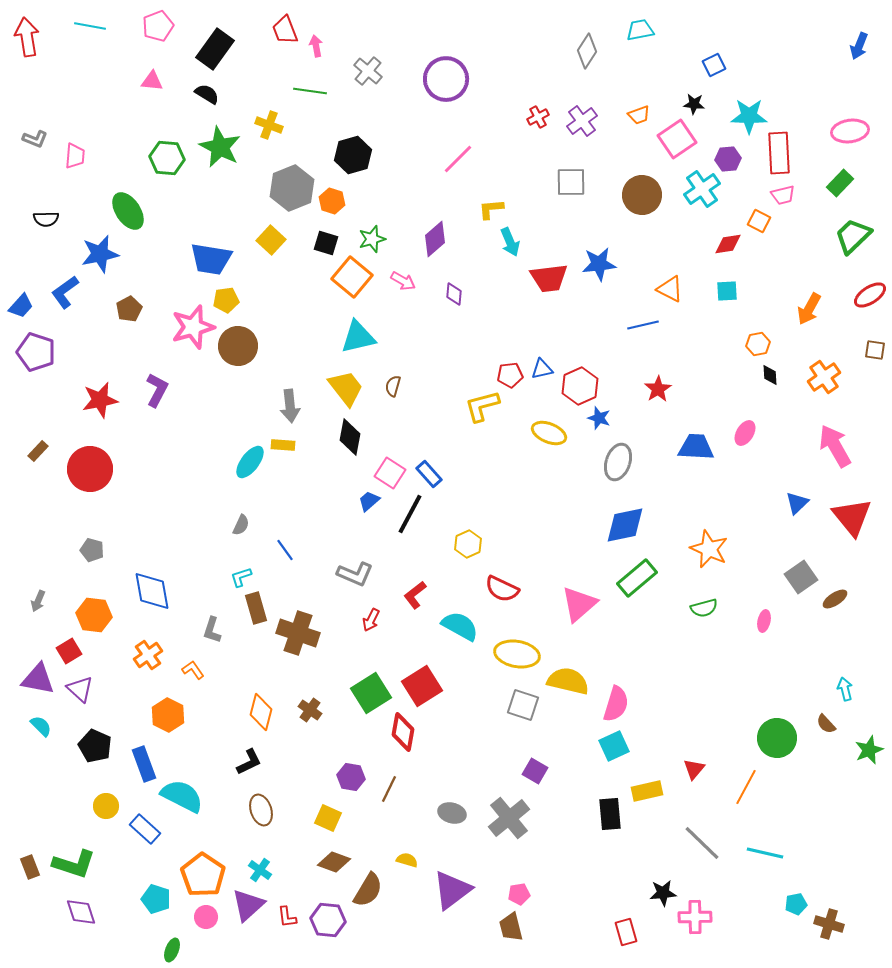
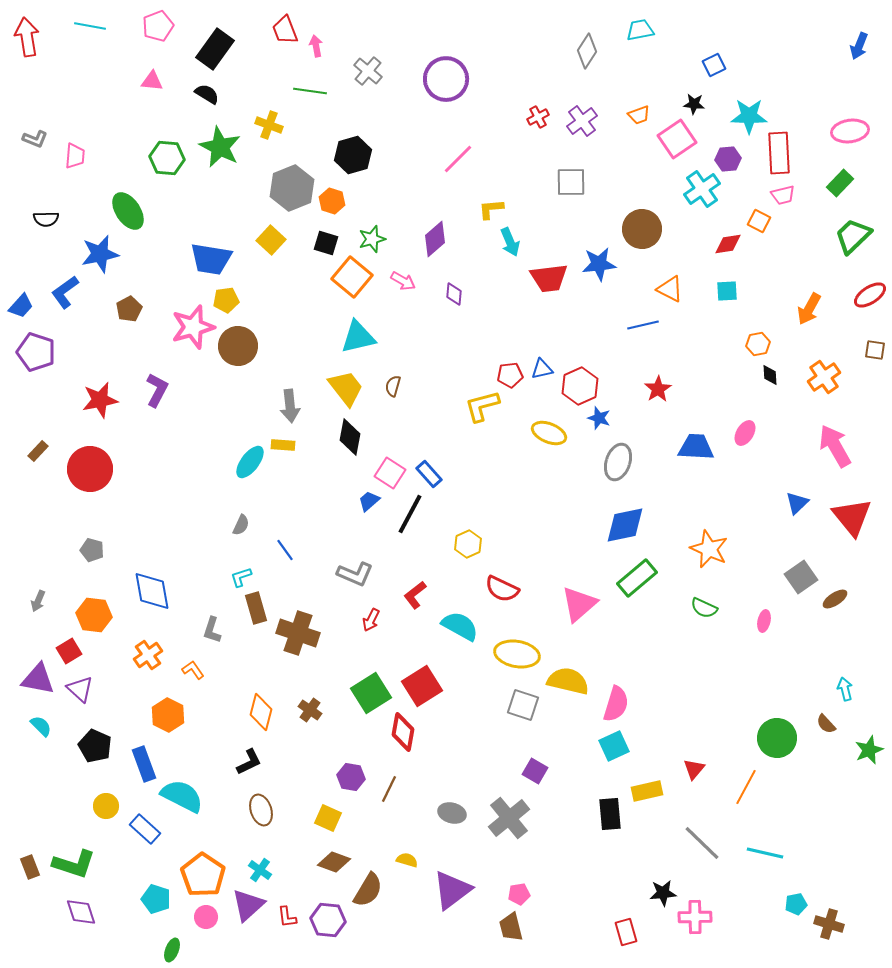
brown circle at (642, 195): moved 34 px down
green semicircle at (704, 608): rotated 40 degrees clockwise
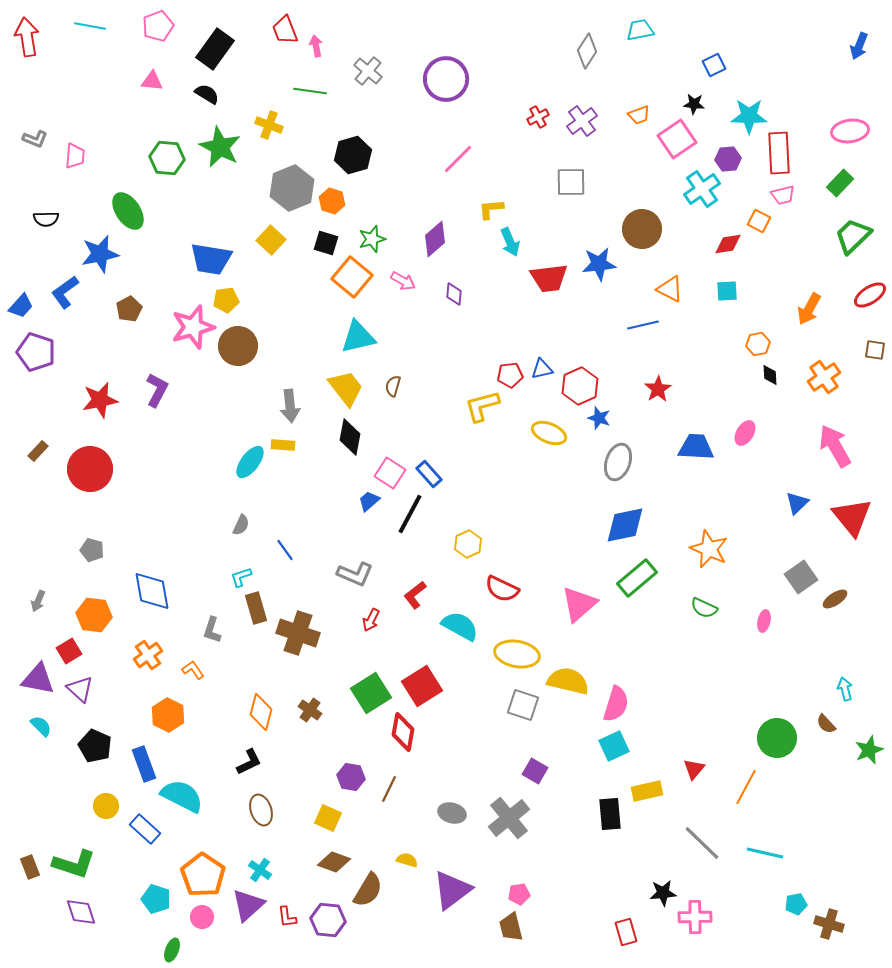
pink circle at (206, 917): moved 4 px left
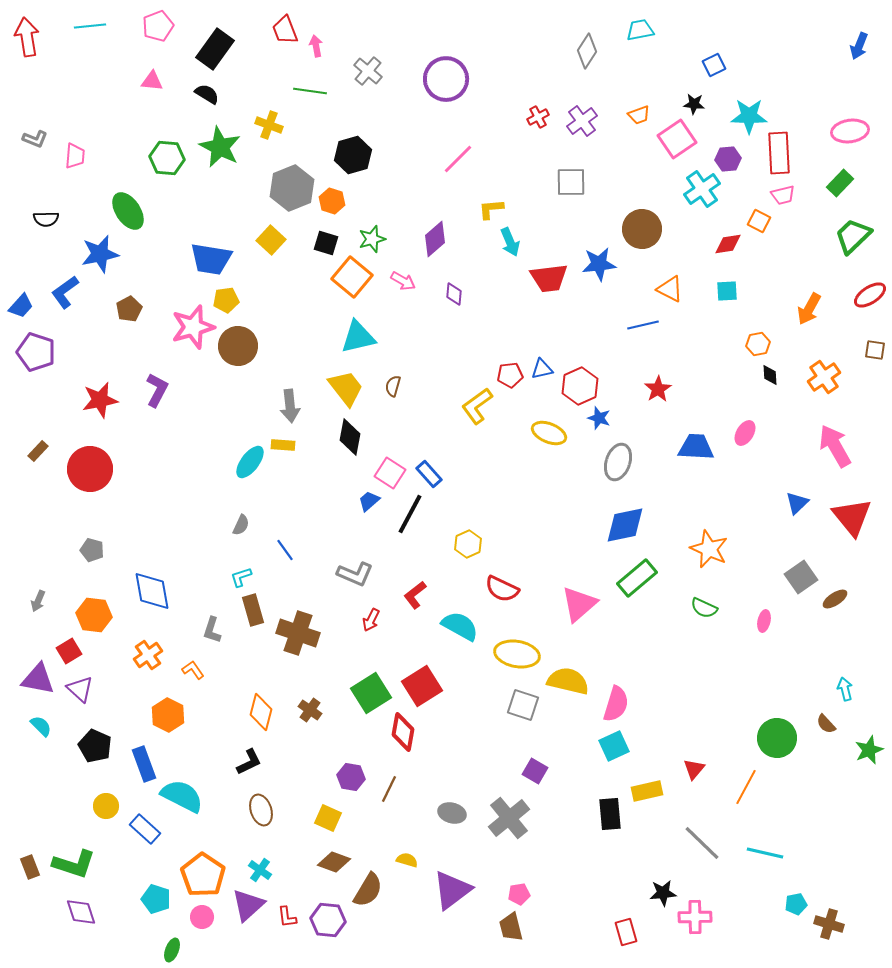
cyan line at (90, 26): rotated 16 degrees counterclockwise
yellow L-shape at (482, 406): moved 5 px left; rotated 21 degrees counterclockwise
brown rectangle at (256, 608): moved 3 px left, 2 px down
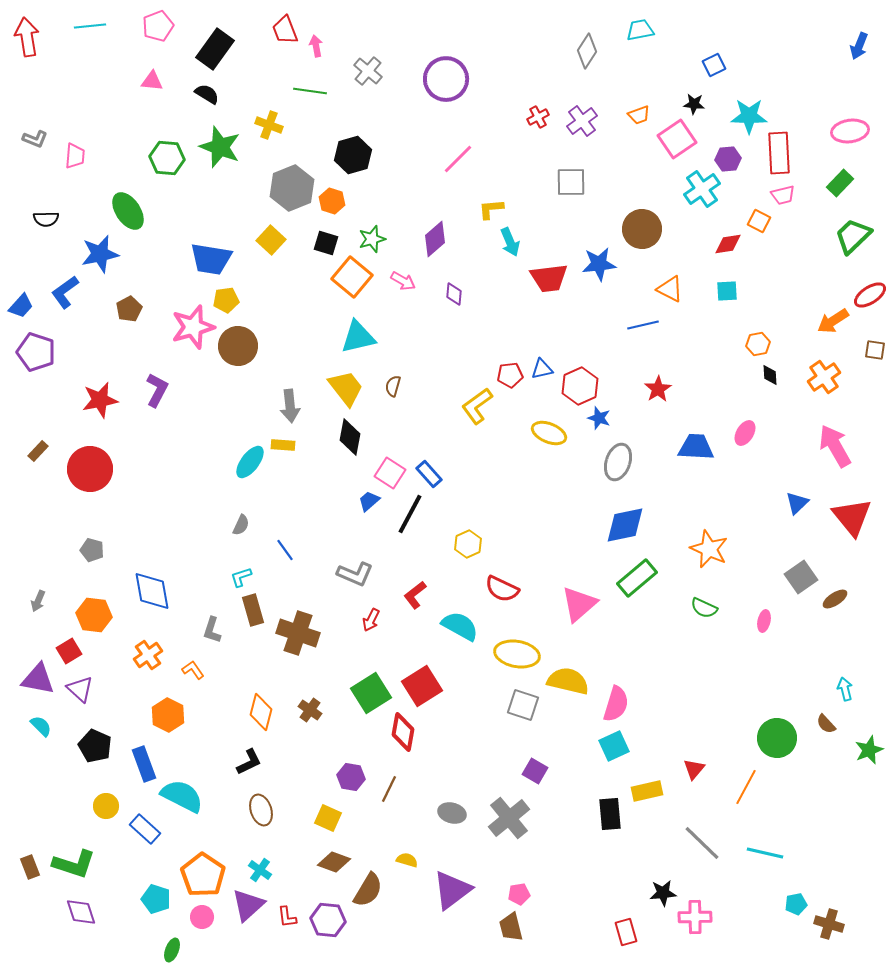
green star at (220, 147): rotated 6 degrees counterclockwise
orange arrow at (809, 309): moved 24 px right, 12 px down; rotated 28 degrees clockwise
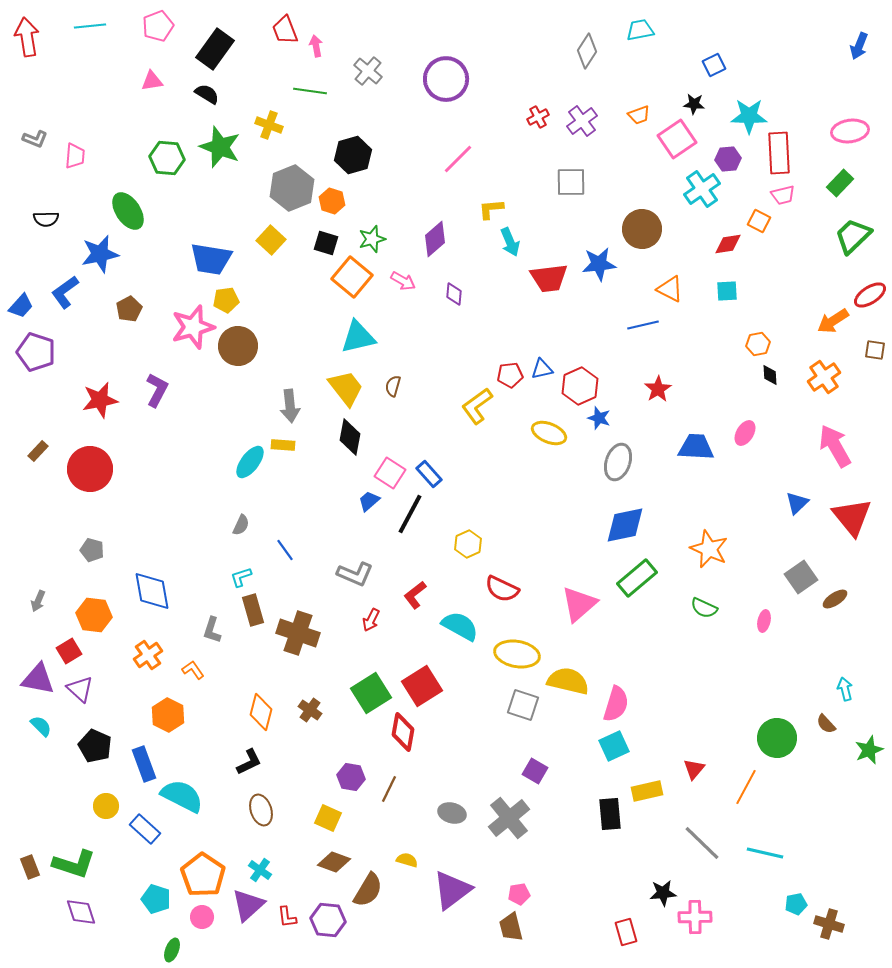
pink triangle at (152, 81): rotated 15 degrees counterclockwise
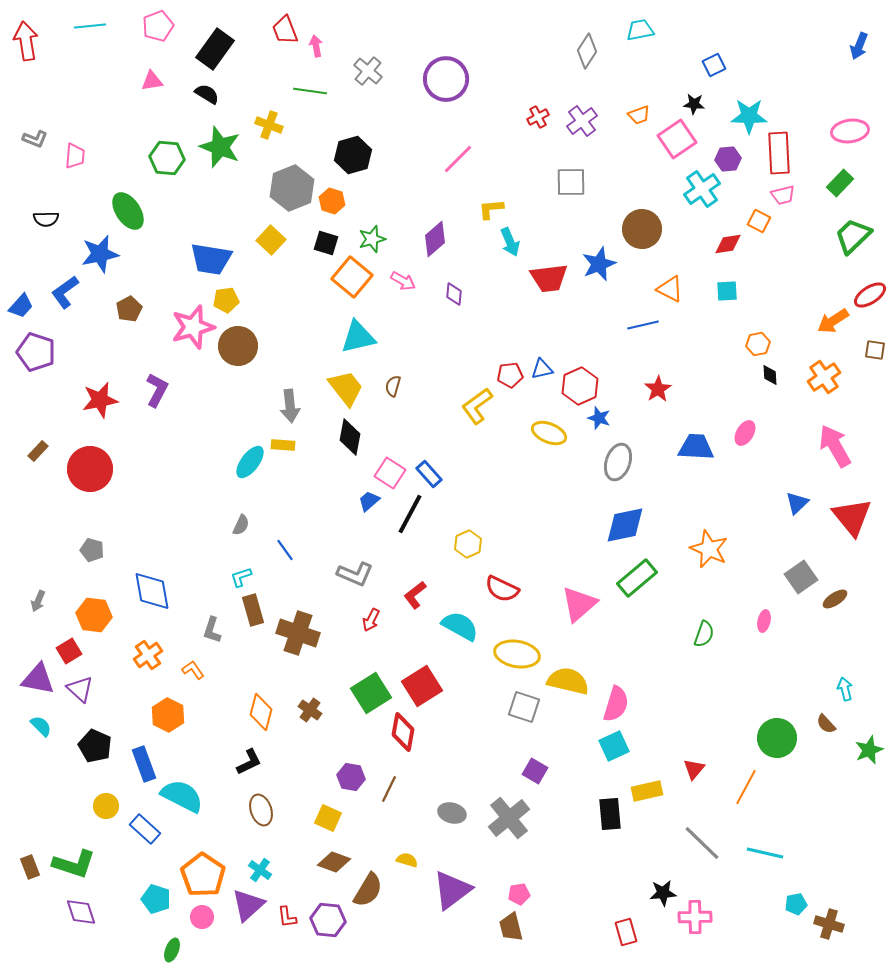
red arrow at (27, 37): moved 1 px left, 4 px down
blue star at (599, 264): rotated 16 degrees counterclockwise
green semicircle at (704, 608): moved 26 px down; rotated 96 degrees counterclockwise
gray square at (523, 705): moved 1 px right, 2 px down
